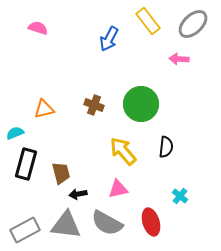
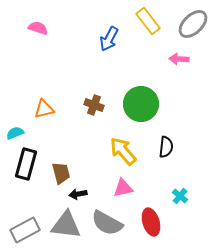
pink triangle: moved 5 px right, 1 px up
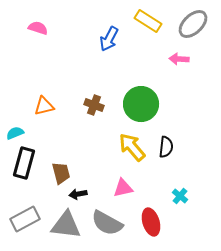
yellow rectangle: rotated 20 degrees counterclockwise
orange triangle: moved 3 px up
yellow arrow: moved 9 px right, 4 px up
black rectangle: moved 2 px left, 1 px up
gray rectangle: moved 11 px up
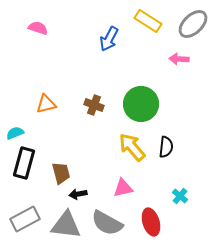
orange triangle: moved 2 px right, 2 px up
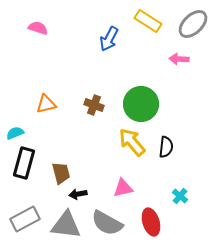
yellow arrow: moved 5 px up
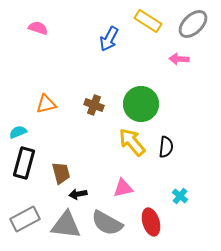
cyan semicircle: moved 3 px right, 1 px up
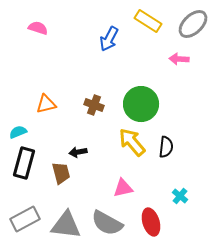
black arrow: moved 42 px up
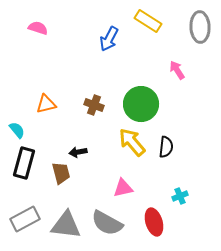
gray ellipse: moved 7 px right, 3 px down; rotated 48 degrees counterclockwise
pink arrow: moved 2 px left, 11 px down; rotated 54 degrees clockwise
cyan semicircle: moved 1 px left, 2 px up; rotated 72 degrees clockwise
cyan cross: rotated 28 degrees clockwise
red ellipse: moved 3 px right
